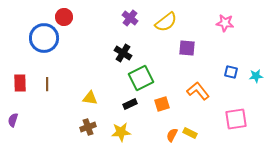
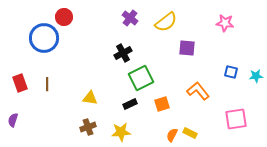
black cross: rotated 30 degrees clockwise
red rectangle: rotated 18 degrees counterclockwise
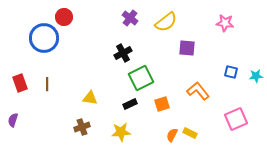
pink square: rotated 15 degrees counterclockwise
brown cross: moved 6 px left
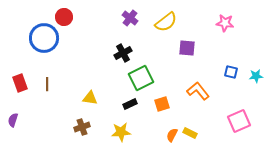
pink square: moved 3 px right, 2 px down
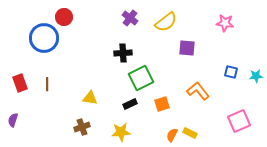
black cross: rotated 24 degrees clockwise
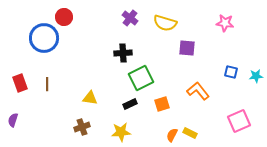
yellow semicircle: moved 1 px left, 1 px down; rotated 55 degrees clockwise
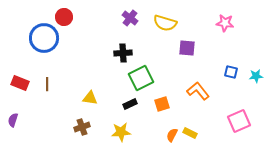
red rectangle: rotated 48 degrees counterclockwise
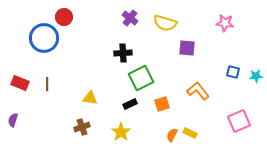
blue square: moved 2 px right
yellow star: rotated 30 degrees counterclockwise
